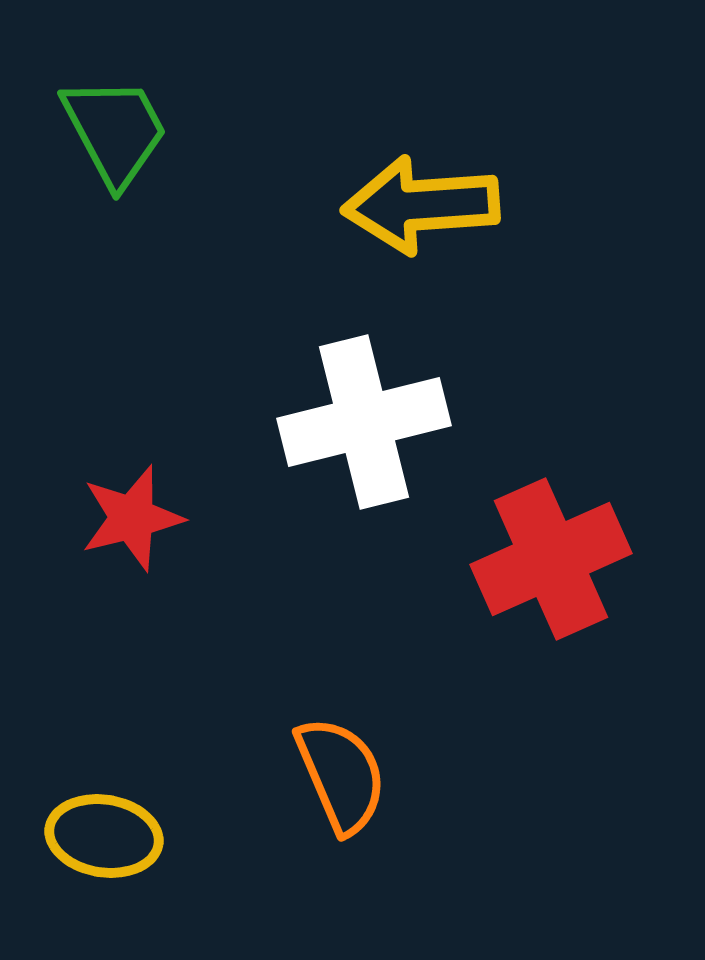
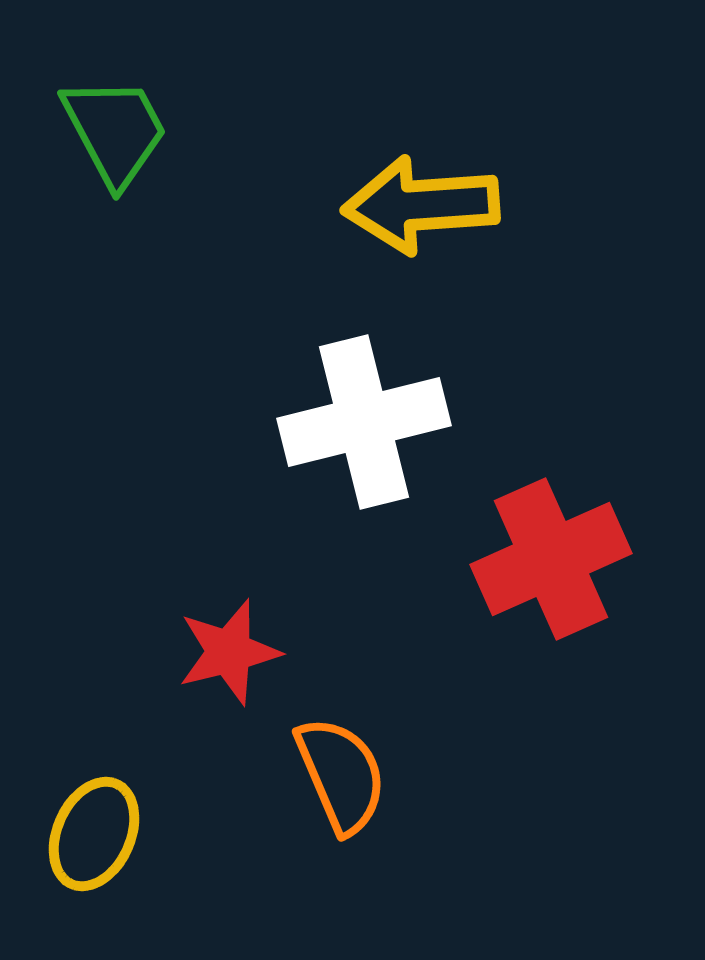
red star: moved 97 px right, 134 px down
yellow ellipse: moved 10 px left, 2 px up; rotated 75 degrees counterclockwise
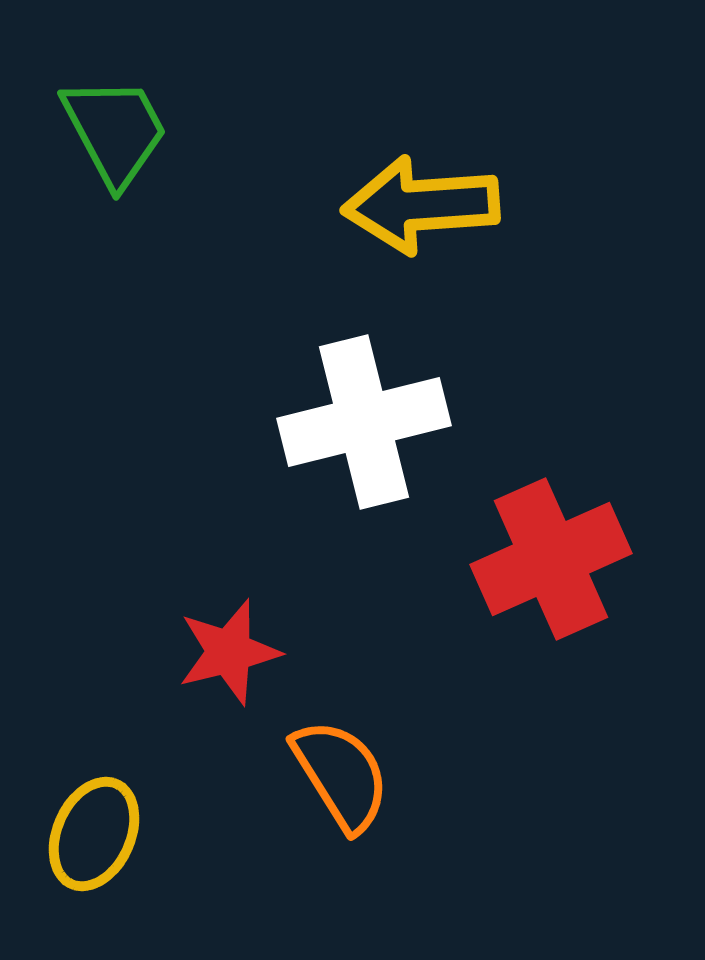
orange semicircle: rotated 9 degrees counterclockwise
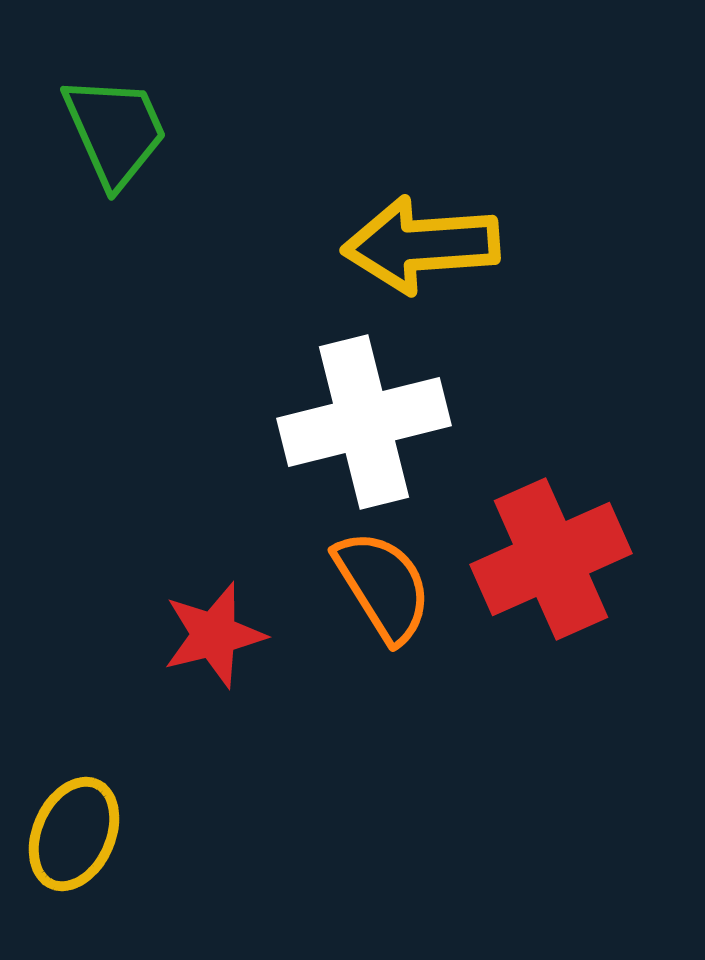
green trapezoid: rotated 4 degrees clockwise
yellow arrow: moved 40 px down
red star: moved 15 px left, 17 px up
orange semicircle: moved 42 px right, 189 px up
yellow ellipse: moved 20 px left
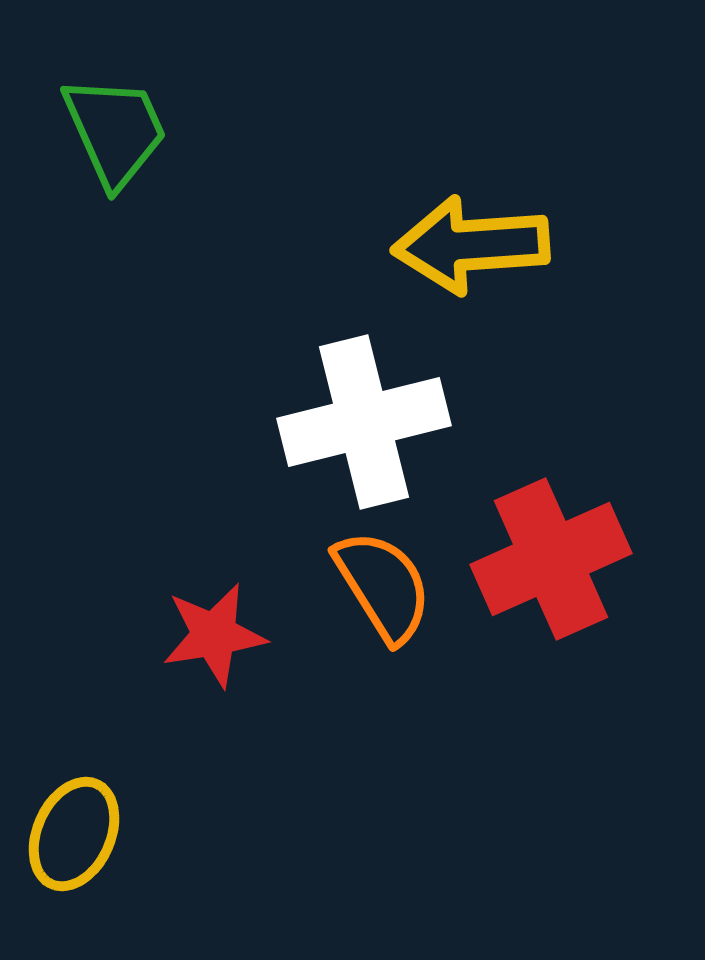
yellow arrow: moved 50 px right
red star: rotated 5 degrees clockwise
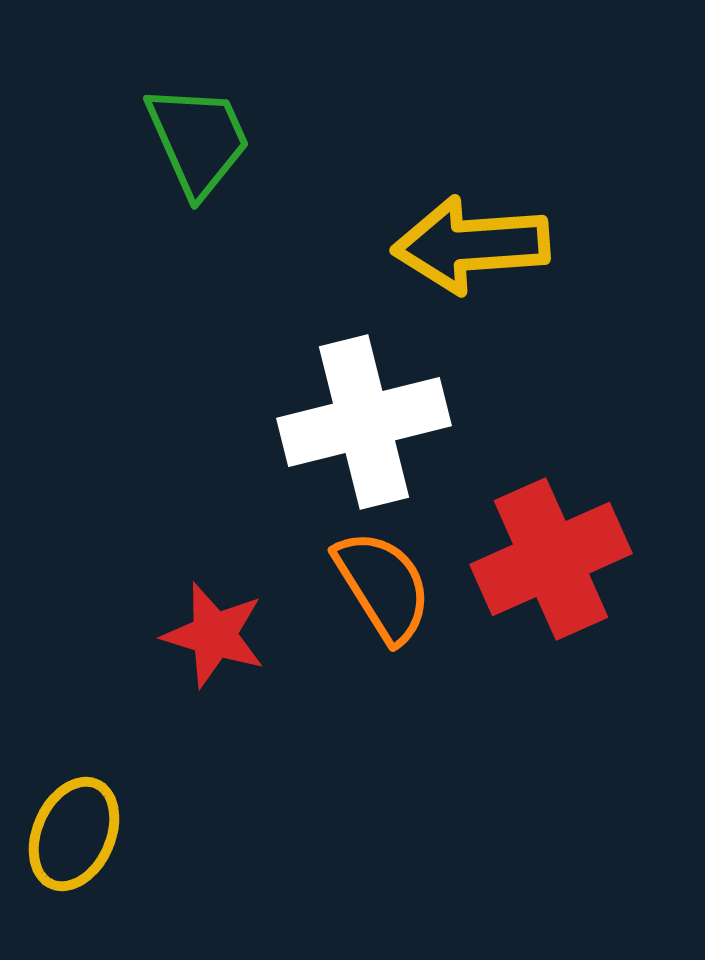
green trapezoid: moved 83 px right, 9 px down
red star: rotated 26 degrees clockwise
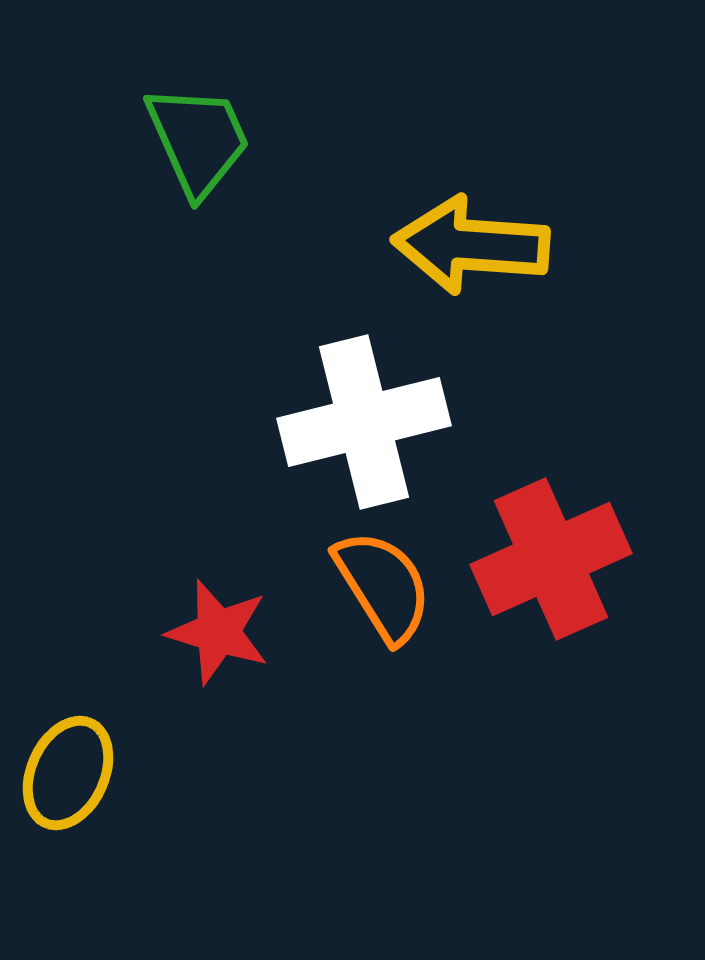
yellow arrow: rotated 8 degrees clockwise
red star: moved 4 px right, 3 px up
yellow ellipse: moved 6 px left, 61 px up
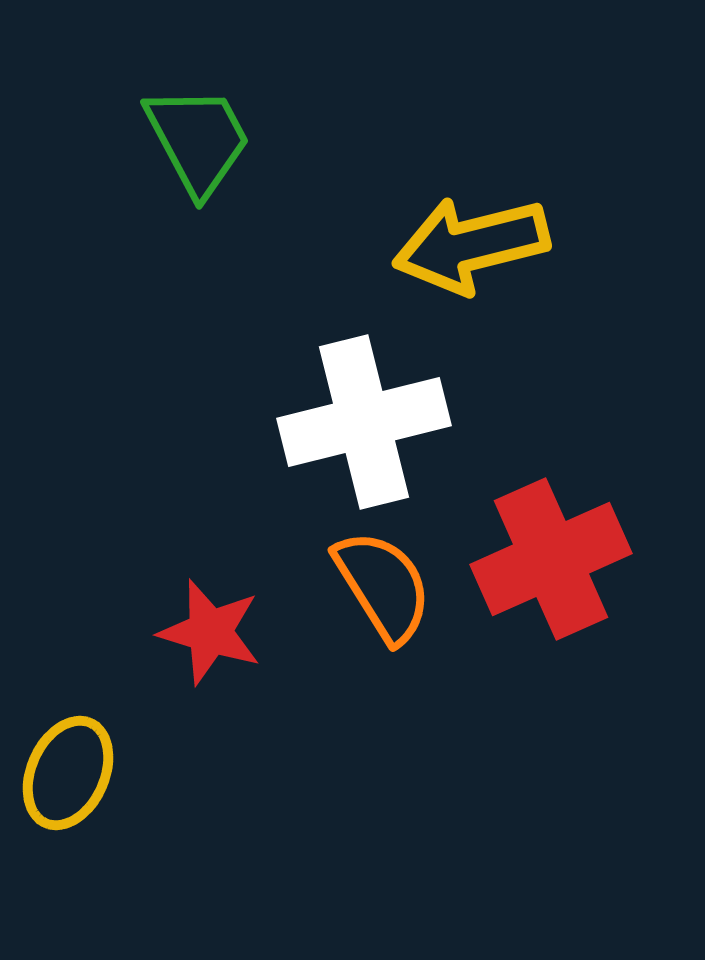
green trapezoid: rotated 4 degrees counterclockwise
yellow arrow: rotated 18 degrees counterclockwise
red star: moved 8 px left
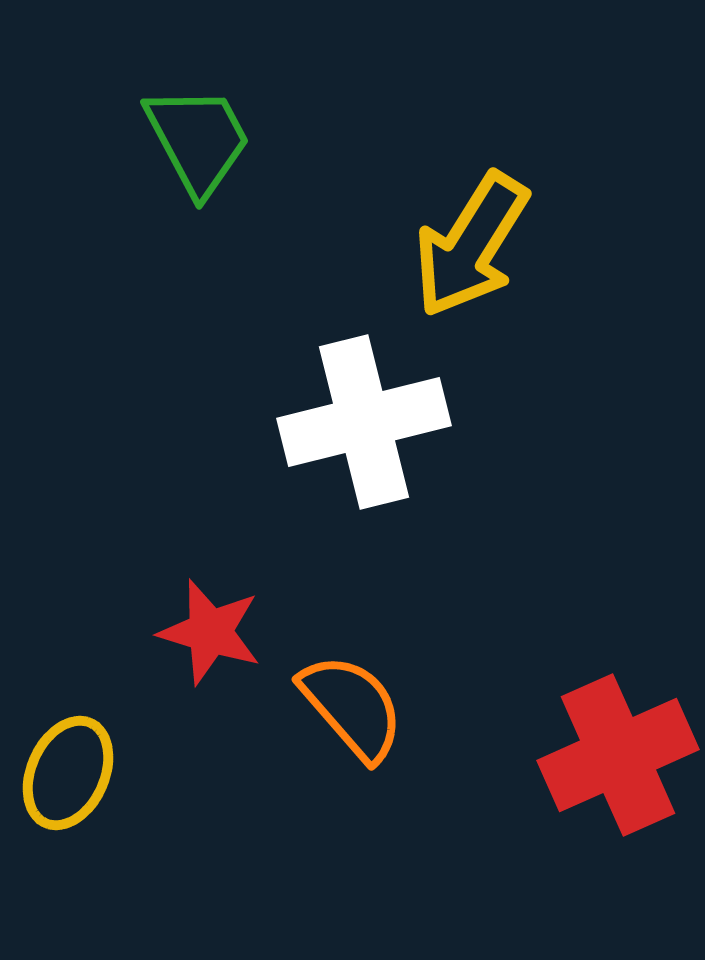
yellow arrow: rotated 44 degrees counterclockwise
red cross: moved 67 px right, 196 px down
orange semicircle: moved 31 px left, 121 px down; rotated 9 degrees counterclockwise
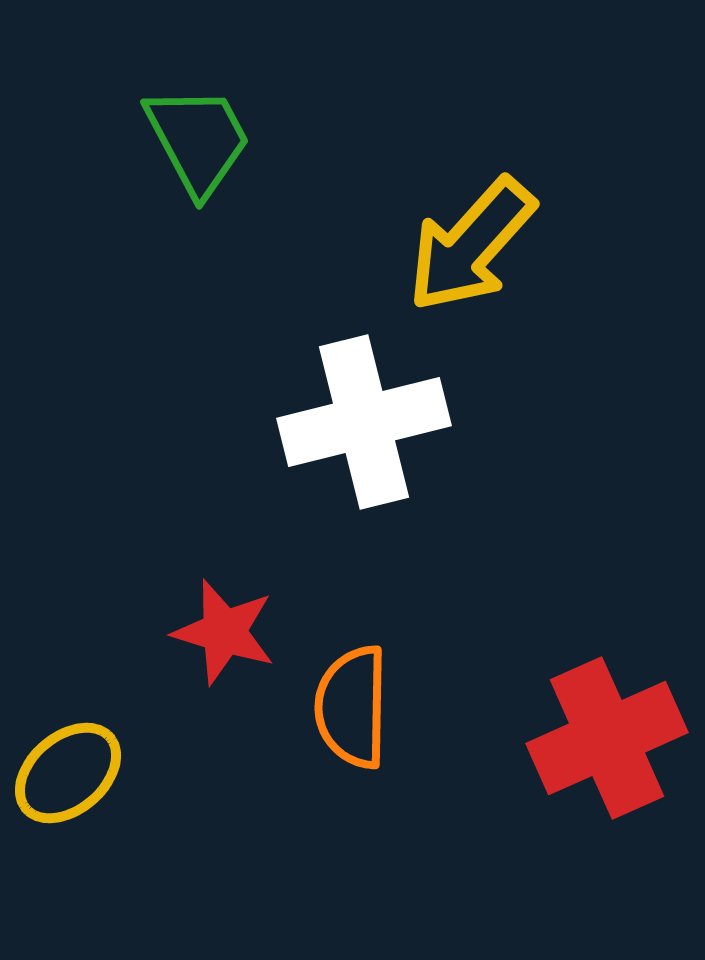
yellow arrow: rotated 10 degrees clockwise
red star: moved 14 px right
orange semicircle: rotated 138 degrees counterclockwise
red cross: moved 11 px left, 17 px up
yellow ellipse: rotated 25 degrees clockwise
